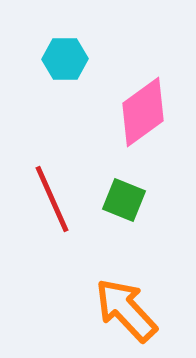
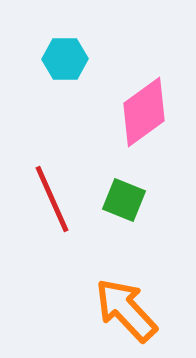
pink diamond: moved 1 px right
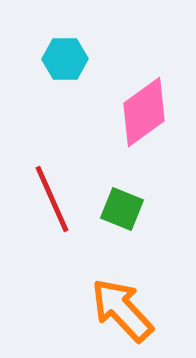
green square: moved 2 px left, 9 px down
orange arrow: moved 4 px left
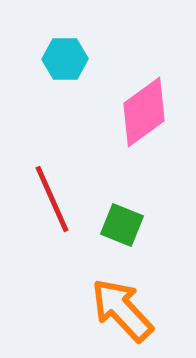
green square: moved 16 px down
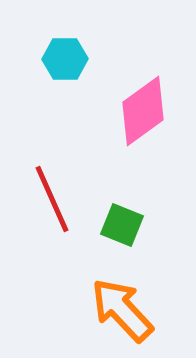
pink diamond: moved 1 px left, 1 px up
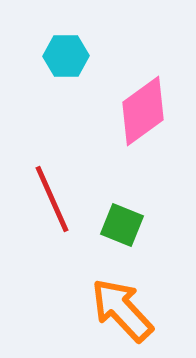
cyan hexagon: moved 1 px right, 3 px up
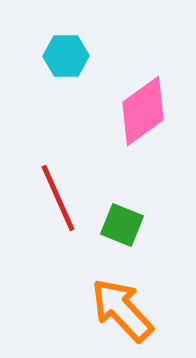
red line: moved 6 px right, 1 px up
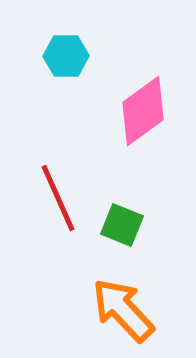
orange arrow: moved 1 px right
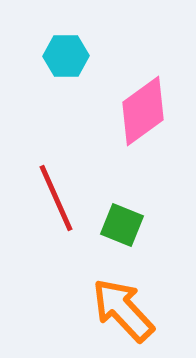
red line: moved 2 px left
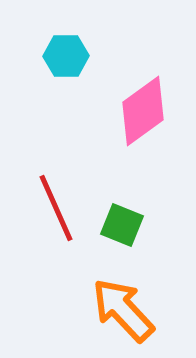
red line: moved 10 px down
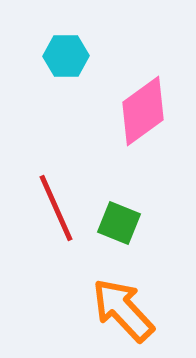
green square: moved 3 px left, 2 px up
